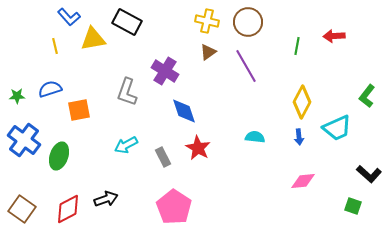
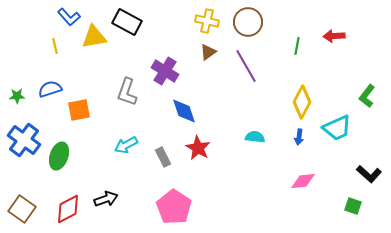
yellow triangle: moved 1 px right, 2 px up
blue arrow: rotated 14 degrees clockwise
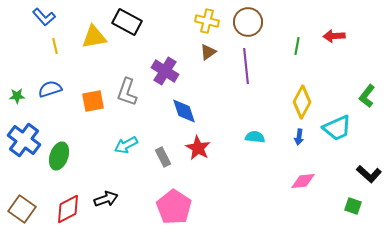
blue L-shape: moved 25 px left
purple line: rotated 24 degrees clockwise
orange square: moved 14 px right, 9 px up
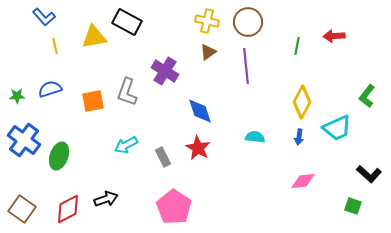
blue diamond: moved 16 px right
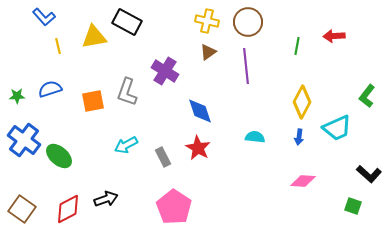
yellow line: moved 3 px right
green ellipse: rotated 68 degrees counterclockwise
pink diamond: rotated 10 degrees clockwise
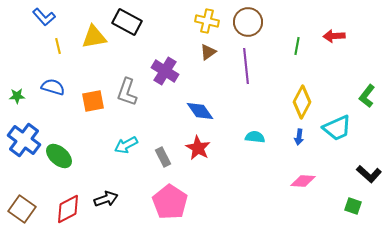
blue semicircle: moved 3 px right, 2 px up; rotated 35 degrees clockwise
blue diamond: rotated 16 degrees counterclockwise
pink pentagon: moved 4 px left, 5 px up
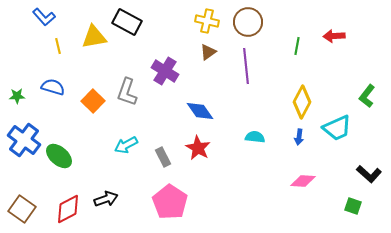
orange square: rotated 35 degrees counterclockwise
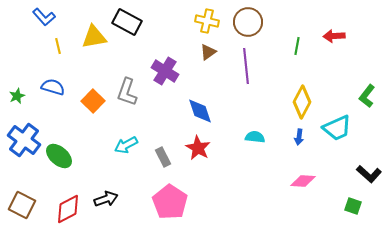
green star: rotated 21 degrees counterclockwise
blue diamond: rotated 16 degrees clockwise
brown square: moved 4 px up; rotated 8 degrees counterclockwise
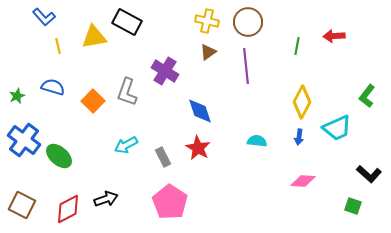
cyan semicircle: moved 2 px right, 4 px down
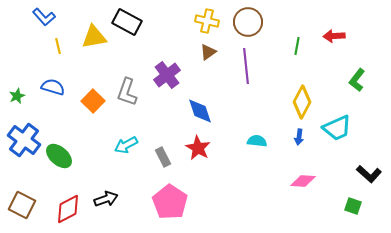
purple cross: moved 2 px right, 4 px down; rotated 20 degrees clockwise
green L-shape: moved 10 px left, 16 px up
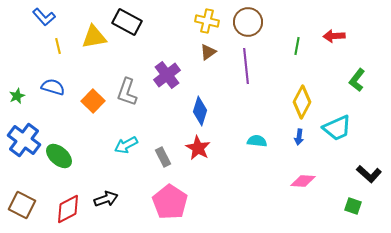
blue diamond: rotated 36 degrees clockwise
